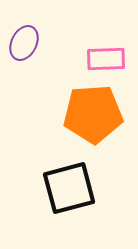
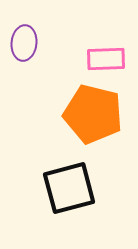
purple ellipse: rotated 20 degrees counterclockwise
orange pentagon: rotated 18 degrees clockwise
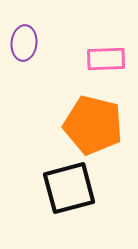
orange pentagon: moved 11 px down
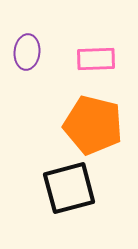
purple ellipse: moved 3 px right, 9 px down
pink rectangle: moved 10 px left
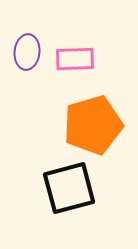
pink rectangle: moved 21 px left
orange pentagon: rotated 30 degrees counterclockwise
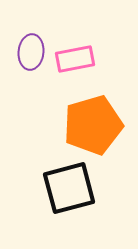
purple ellipse: moved 4 px right
pink rectangle: rotated 9 degrees counterclockwise
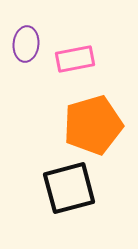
purple ellipse: moved 5 px left, 8 px up
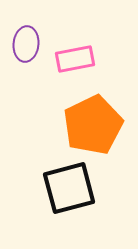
orange pentagon: rotated 10 degrees counterclockwise
